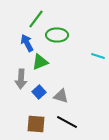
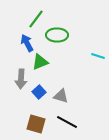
brown square: rotated 12 degrees clockwise
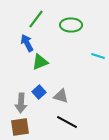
green ellipse: moved 14 px right, 10 px up
gray arrow: moved 24 px down
brown square: moved 16 px left, 3 px down; rotated 24 degrees counterclockwise
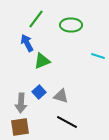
green triangle: moved 2 px right, 1 px up
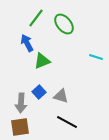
green line: moved 1 px up
green ellipse: moved 7 px left, 1 px up; rotated 50 degrees clockwise
cyan line: moved 2 px left, 1 px down
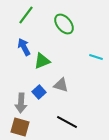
green line: moved 10 px left, 3 px up
blue arrow: moved 3 px left, 4 px down
gray triangle: moved 11 px up
brown square: rotated 24 degrees clockwise
